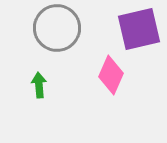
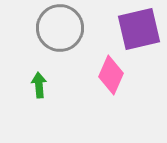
gray circle: moved 3 px right
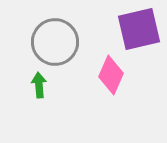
gray circle: moved 5 px left, 14 px down
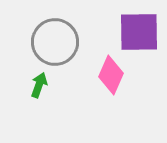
purple square: moved 3 px down; rotated 12 degrees clockwise
green arrow: rotated 25 degrees clockwise
